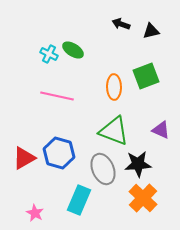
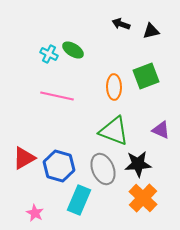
blue hexagon: moved 13 px down
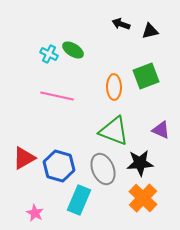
black triangle: moved 1 px left
black star: moved 2 px right, 1 px up
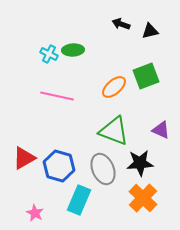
green ellipse: rotated 35 degrees counterclockwise
orange ellipse: rotated 50 degrees clockwise
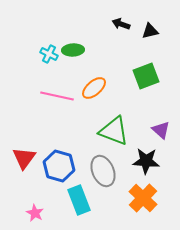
orange ellipse: moved 20 px left, 1 px down
purple triangle: rotated 18 degrees clockwise
red triangle: rotated 25 degrees counterclockwise
black star: moved 6 px right, 2 px up; rotated 8 degrees clockwise
gray ellipse: moved 2 px down
cyan rectangle: rotated 44 degrees counterclockwise
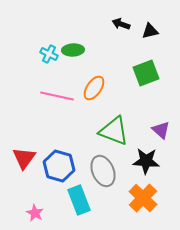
green square: moved 3 px up
orange ellipse: rotated 15 degrees counterclockwise
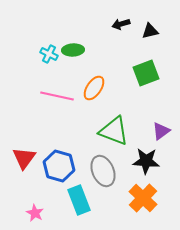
black arrow: rotated 36 degrees counterclockwise
purple triangle: moved 1 px down; rotated 42 degrees clockwise
